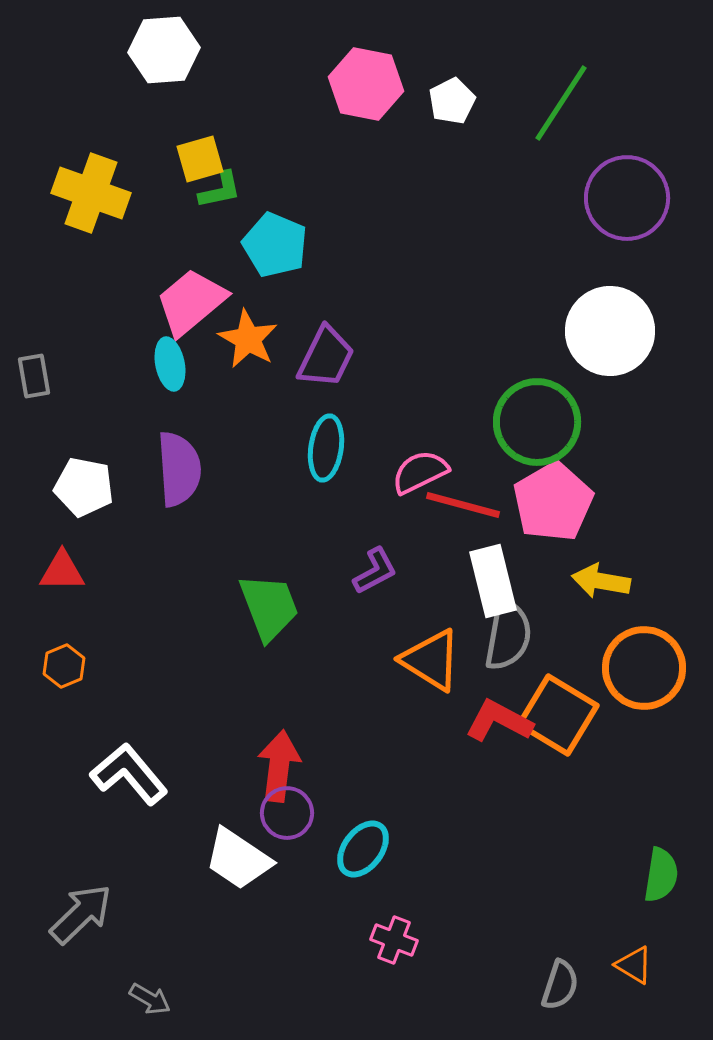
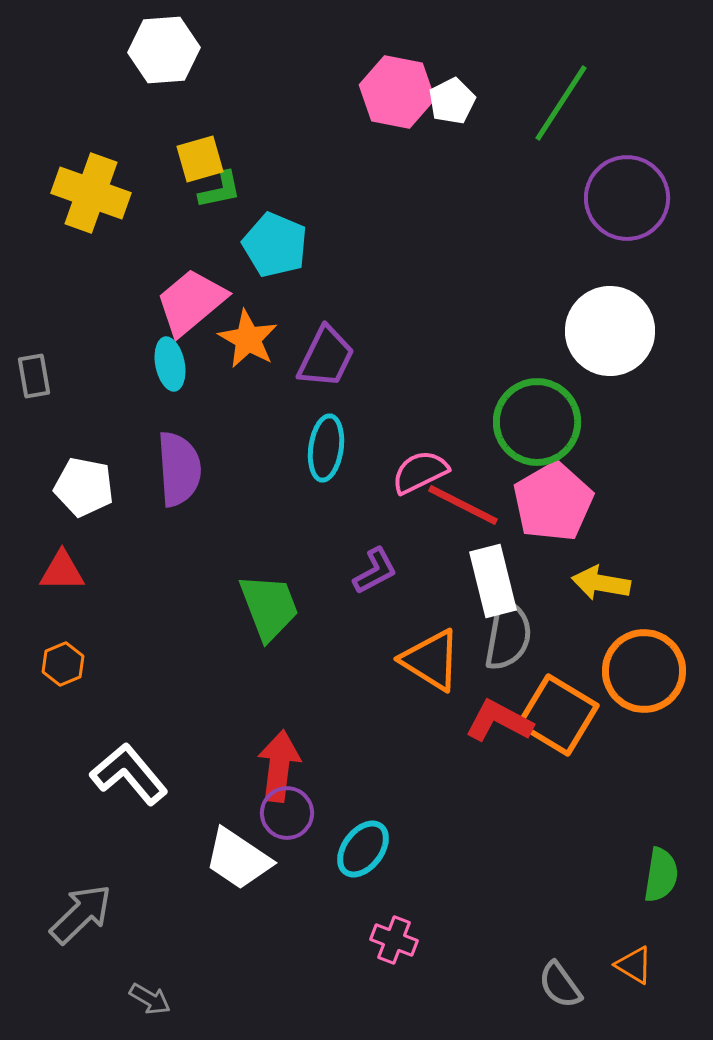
pink hexagon at (366, 84): moved 31 px right, 8 px down
red line at (463, 505): rotated 12 degrees clockwise
yellow arrow at (601, 581): moved 2 px down
orange hexagon at (64, 666): moved 1 px left, 2 px up
orange circle at (644, 668): moved 3 px down
gray semicircle at (560, 985): rotated 126 degrees clockwise
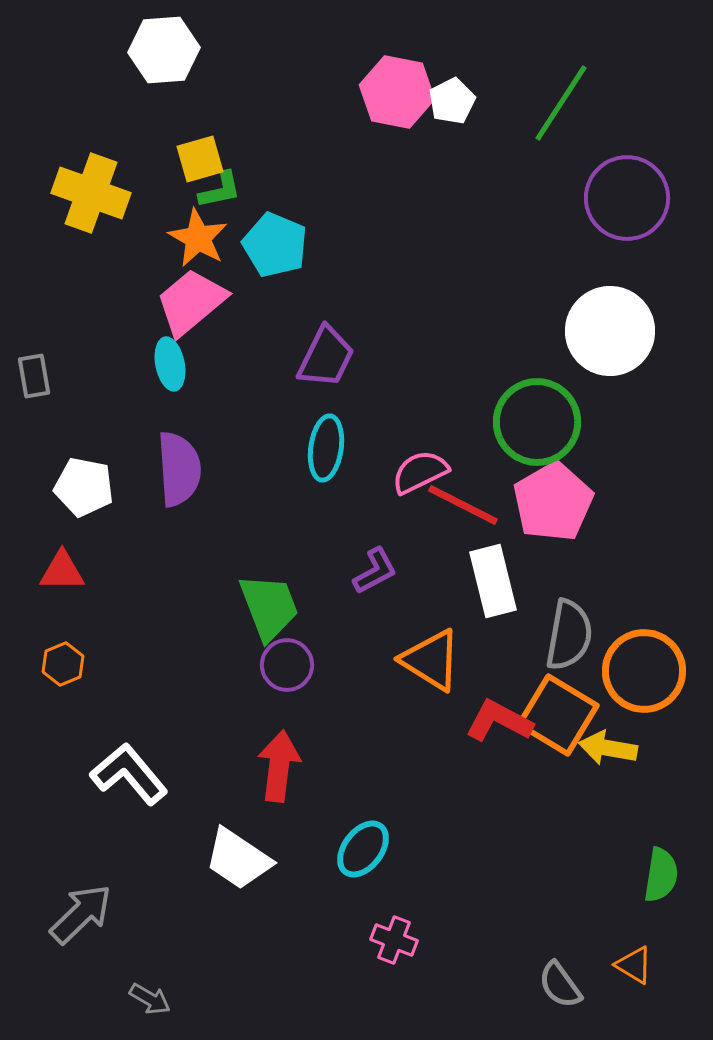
orange star at (248, 339): moved 50 px left, 101 px up
yellow arrow at (601, 583): moved 7 px right, 165 px down
gray semicircle at (508, 635): moved 61 px right
purple circle at (287, 813): moved 148 px up
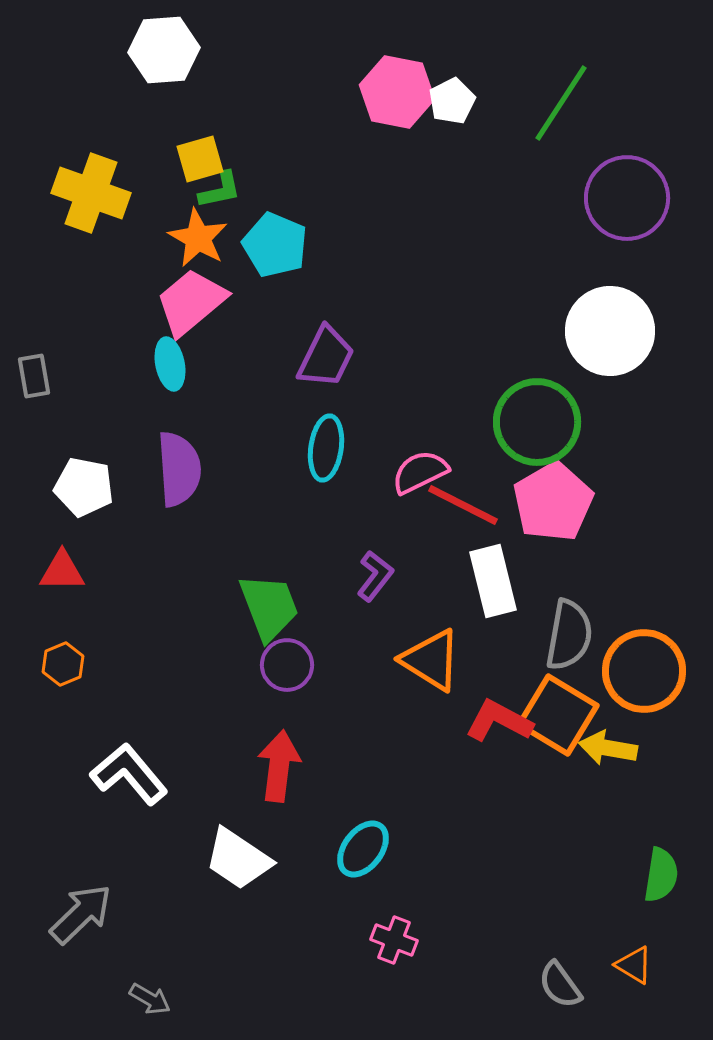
purple L-shape at (375, 571): moved 5 px down; rotated 24 degrees counterclockwise
